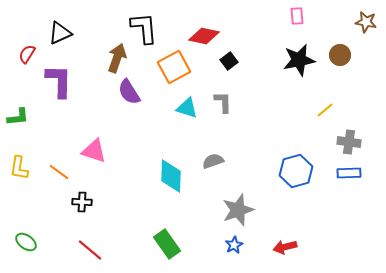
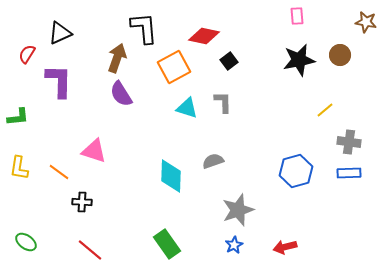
purple semicircle: moved 8 px left, 2 px down
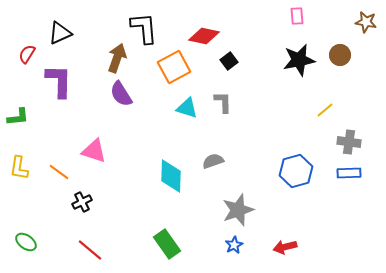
black cross: rotated 30 degrees counterclockwise
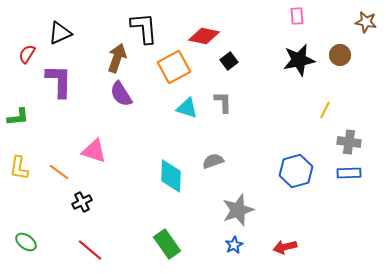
yellow line: rotated 24 degrees counterclockwise
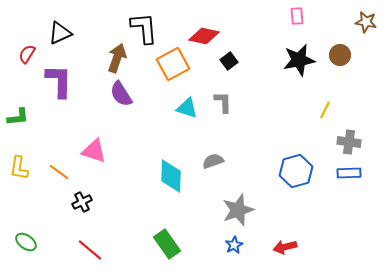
orange square: moved 1 px left, 3 px up
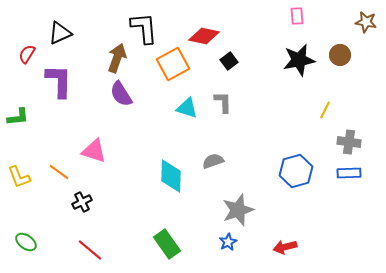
yellow L-shape: moved 9 px down; rotated 30 degrees counterclockwise
blue star: moved 6 px left, 3 px up
